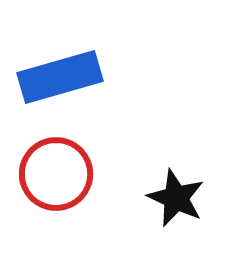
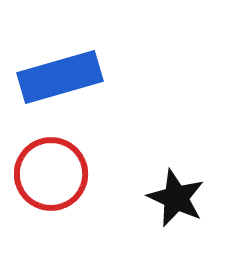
red circle: moved 5 px left
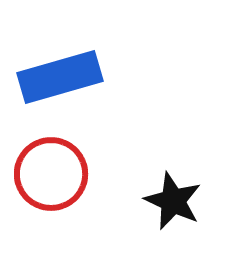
black star: moved 3 px left, 3 px down
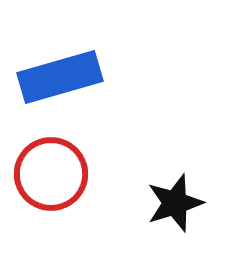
black star: moved 2 px right, 2 px down; rotated 30 degrees clockwise
